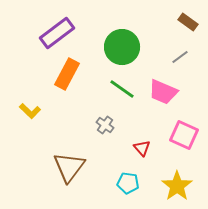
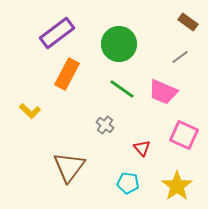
green circle: moved 3 px left, 3 px up
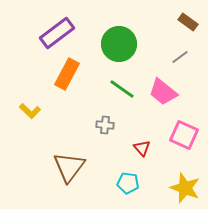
pink trapezoid: rotated 16 degrees clockwise
gray cross: rotated 30 degrees counterclockwise
yellow star: moved 8 px right, 2 px down; rotated 16 degrees counterclockwise
